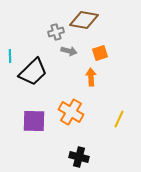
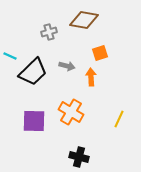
gray cross: moved 7 px left
gray arrow: moved 2 px left, 15 px down
cyan line: rotated 64 degrees counterclockwise
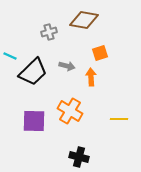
orange cross: moved 1 px left, 1 px up
yellow line: rotated 66 degrees clockwise
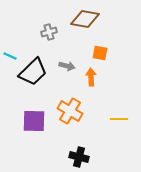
brown diamond: moved 1 px right, 1 px up
orange square: rotated 28 degrees clockwise
